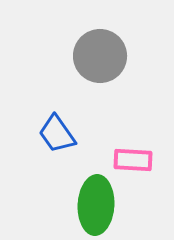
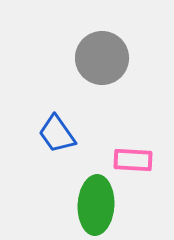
gray circle: moved 2 px right, 2 px down
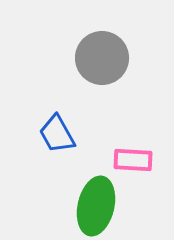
blue trapezoid: rotated 6 degrees clockwise
green ellipse: moved 1 px down; rotated 10 degrees clockwise
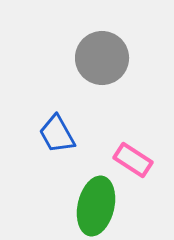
pink rectangle: rotated 30 degrees clockwise
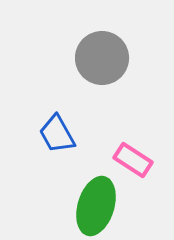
green ellipse: rotated 4 degrees clockwise
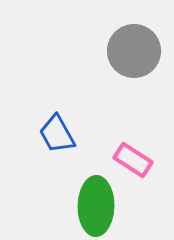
gray circle: moved 32 px right, 7 px up
green ellipse: rotated 16 degrees counterclockwise
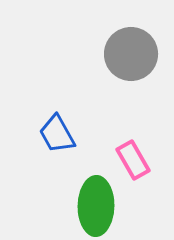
gray circle: moved 3 px left, 3 px down
pink rectangle: rotated 27 degrees clockwise
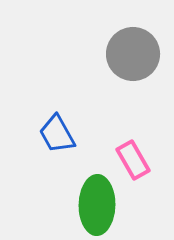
gray circle: moved 2 px right
green ellipse: moved 1 px right, 1 px up
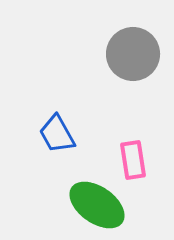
pink rectangle: rotated 21 degrees clockwise
green ellipse: rotated 56 degrees counterclockwise
